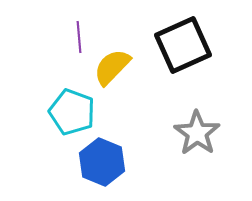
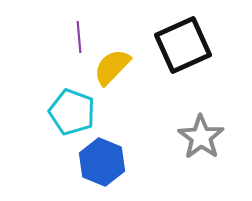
gray star: moved 4 px right, 4 px down
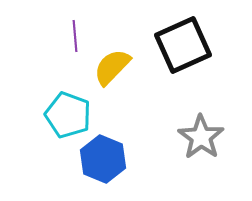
purple line: moved 4 px left, 1 px up
cyan pentagon: moved 4 px left, 3 px down
blue hexagon: moved 1 px right, 3 px up
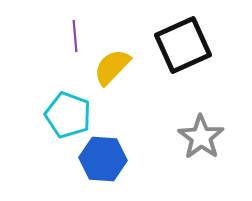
blue hexagon: rotated 18 degrees counterclockwise
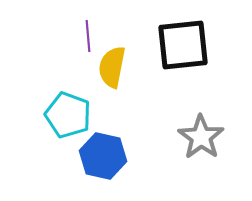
purple line: moved 13 px right
black square: rotated 18 degrees clockwise
yellow semicircle: rotated 33 degrees counterclockwise
blue hexagon: moved 3 px up; rotated 9 degrees clockwise
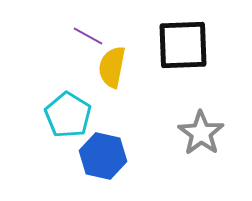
purple line: rotated 56 degrees counterclockwise
black square: rotated 4 degrees clockwise
cyan pentagon: rotated 12 degrees clockwise
gray star: moved 4 px up
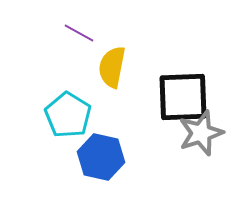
purple line: moved 9 px left, 3 px up
black square: moved 52 px down
gray star: rotated 18 degrees clockwise
blue hexagon: moved 2 px left, 1 px down
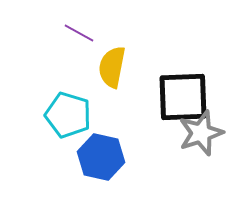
cyan pentagon: rotated 15 degrees counterclockwise
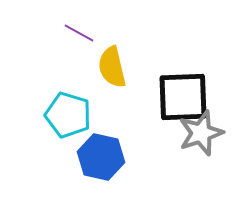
yellow semicircle: rotated 24 degrees counterclockwise
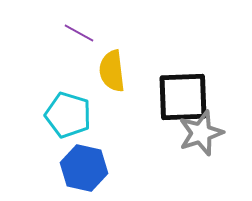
yellow semicircle: moved 4 px down; rotated 6 degrees clockwise
blue hexagon: moved 17 px left, 11 px down
